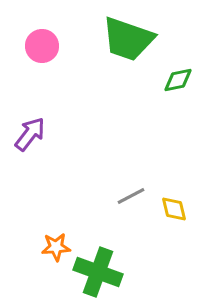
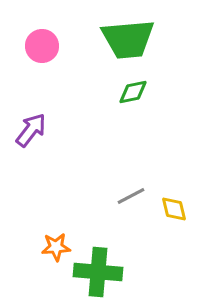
green trapezoid: rotated 24 degrees counterclockwise
green diamond: moved 45 px left, 12 px down
purple arrow: moved 1 px right, 4 px up
green cross: rotated 15 degrees counterclockwise
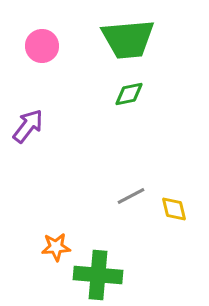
green diamond: moved 4 px left, 2 px down
purple arrow: moved 3 px left, 4 px up
green cross: moved 3 px down
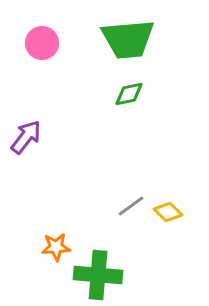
pink circle: moved 3 px up
purple arrow: moved 2 px left, 11 px down
gray line: moved 10 px down; rotated 8 degrees counterclockwise
yellow diamond: moved 6 px left, 3 px down; rotated 32 degrees counterclockwise
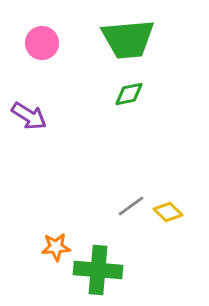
purple arrow: moved 3 px right, 21 px up; rotated 84 degrees clockwise
green cross: moved 5 px up
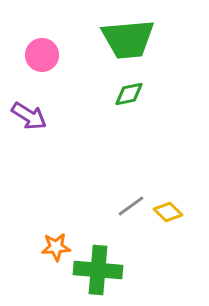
pink circle: moved 12 px down
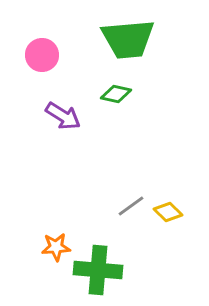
green diamond: moved 13 px left; rotated 24 degrees clockwise
purple arrow: moved 34 px right
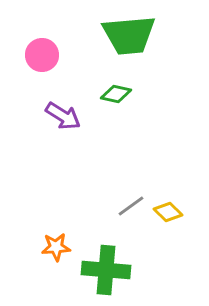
green trapezoid: moved 1 px right, 4 px up
green cross: moved 8 px right
